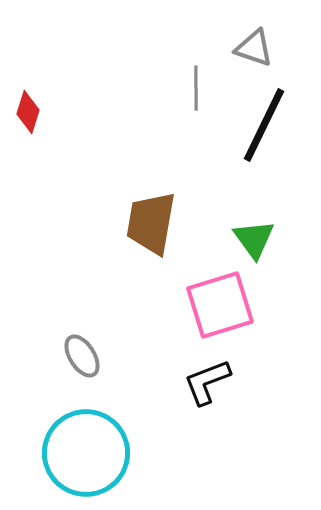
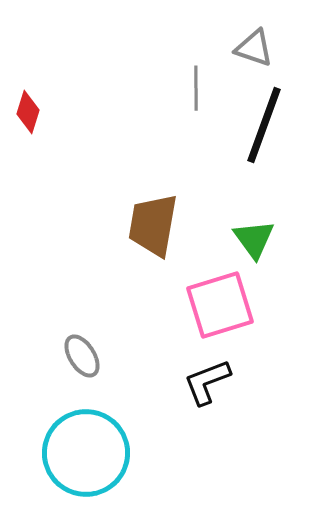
black line: rotated 6 degrees counterclockwise
brown trapezoid: moved 2 px right, 2 px down
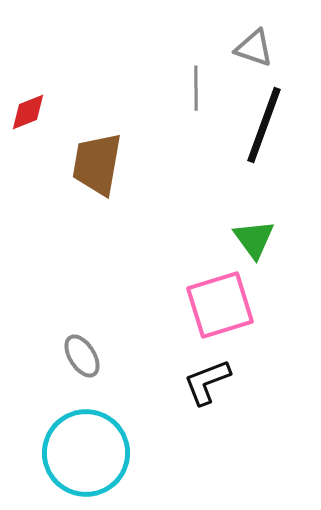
red diamond: rotated 51 degrees clockwise
brown trapezoid: moved 56 px left, 61 px up
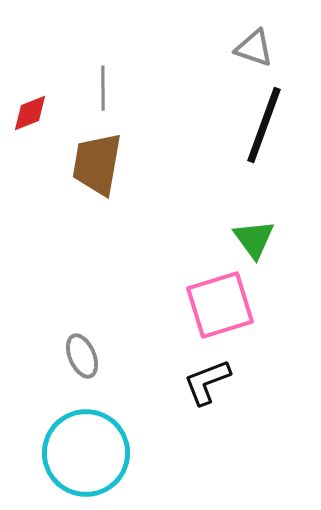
gray line: moved 93 px left
red diamond: moved 2 px right, 1 px down
gray ellipse: rotated 9 degrees clockwise
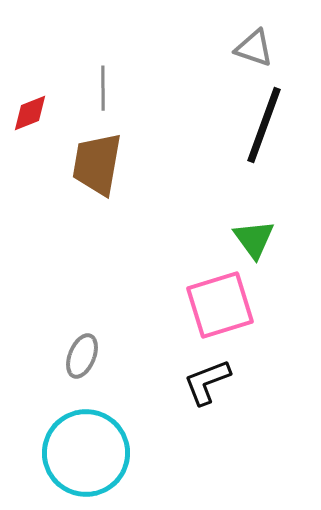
gray ellipse: rotated 45 degrees clockwise
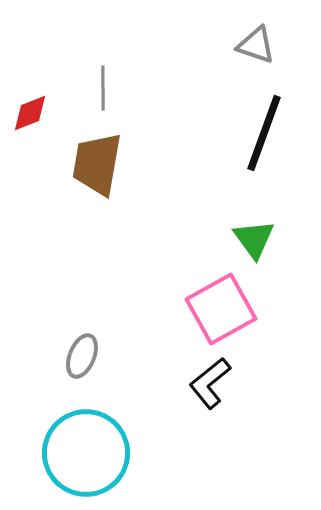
gray triangle: moved 2 px right, 3 px up
black line: moved 8 px down
pink square: moved 1 px right, 4 px down; rotated 12 degrees counterclockwise
black L-shape: moved 3 px right, 1 px down; rotated 18 degrees counterclockwise
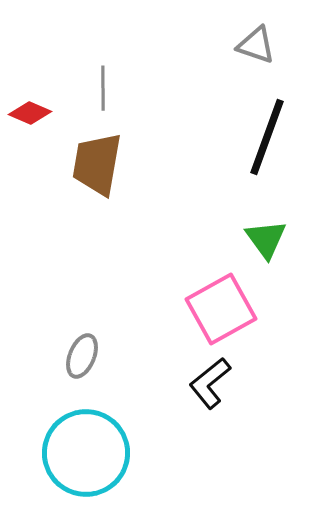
red diamond: rotated 45 degrees clockwise
black line: moved 3 px right, 4 px down
green triangle: moved 12 px right
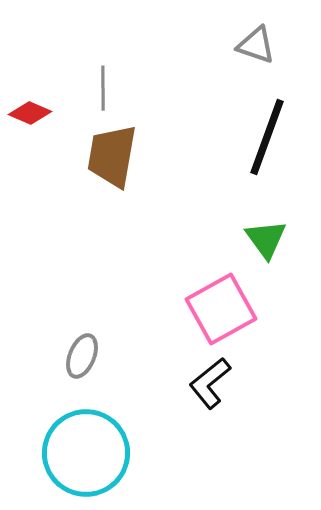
brown trapezoid: moved 15 px right, 8 px up
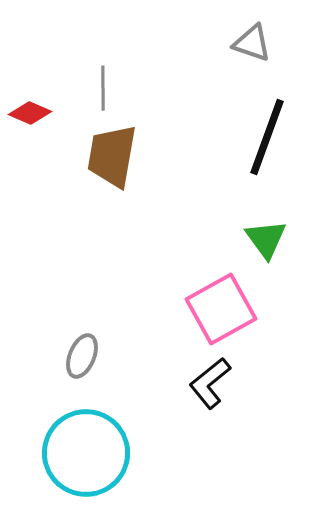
gray triangle: moved 4 px left, 2 px up
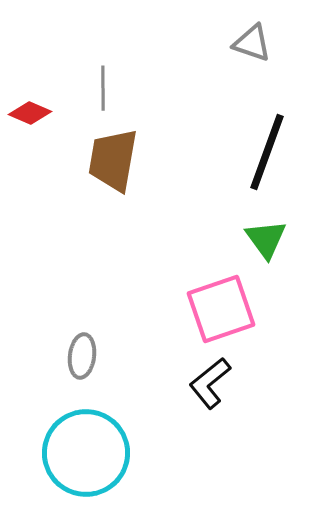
black line: moved 15 px down
brown trapezoid: moved 1 px right, 4 px down
pink square: rotated 10 degrees clockwise
gray ellipse: rotated 15 degrees counterclockwise
